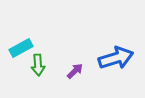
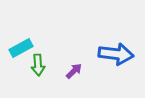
blue arrow: moved 4 px up; rotated 24 degrees clockwise
purple arrow: moved 1 px left
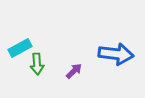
cyan rectangle: moved 1 px left
green arrow: moved 1 px left, 1 px up
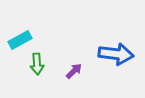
cyan rectangle: moved 8 px up
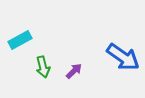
blue arrow: moved 7 px right, 3 px down; rotated 28 degrees clockwise
green arrow: moved 6 px right, 3 px down; rotated 10 degrees counterclockwise
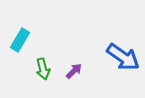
cyan rectangle: rotated 30 degrees counterclockwise
green arrow: moved 2 px down
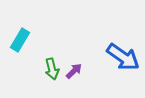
green arrow: moved 9 px right
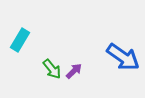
green arrow: rotated 25 degrees counterclockwise
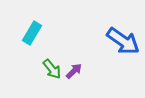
cyan rectangle: moved 12 px right, 7 px up
blue arrow: moved 16 px up
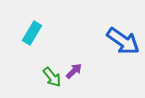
green arrow: moved 8 px down
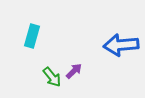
cyan rectangle: moved 3 px down; rotated 15 degrees counterclockwise
blue arrow: moved 2 px left, 4 px down; rotated 140 degrees clockwise
